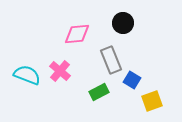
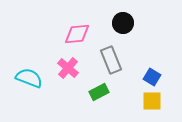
pink cross: moved 8 px right, 3 px up
cyan semicircle: moved 2 px right, 3 px down
blue square: moved 20 px right, 3 px up
yellow square: rotated 20 degrees clockwise
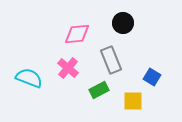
green rectangle: moved 2 px up
yellow square: moved 19 px left
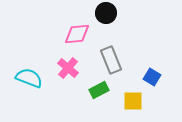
black circle: moved 17 px left, 10 px up
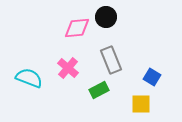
black circle: moved 4 px down
pink diamond: moved 6 px up
yellow square: moved 8 px right, 3 px down
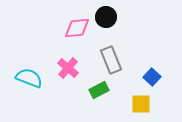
blue square: rotated 12 degrees clockwise
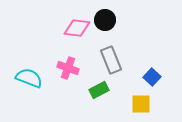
black circle: moved 1 px left, 3 px down
pink diamond: rotated 12 degrees clockwise
pink cross: rotated 20 degrees counterclockwise
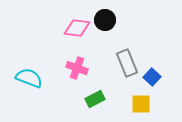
gray rectangle: moved 16 px right, 3 px down
pink cross: moved 9 px right
green rectangle: moved 4 px left, 9 px down
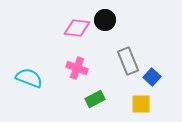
gray rectangle: moved 1 px right, 2 px up
